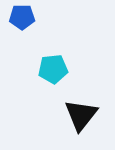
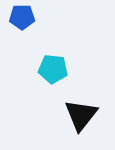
cyan pentagon: rotated 12 degrees clockwise
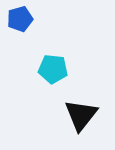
blue pentagon: moved 2 px left, 2 px down; rotated 15 degrees counterclockwise
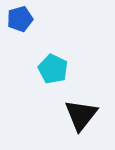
cyan pentagon: rotated 20 degrees clockwise
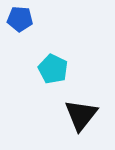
blue pentagon: rotated 20 degrees clockwise
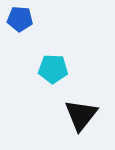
cyan pentagon: rotated 24 degrees counterclockwise
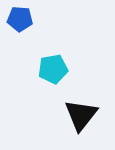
cyan pentagon: rotated 12 degrees counterclockwise
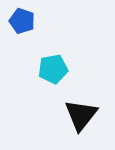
blue pentagon: moved 2 px right, 2 px down; rotated 15 degrees clockwise
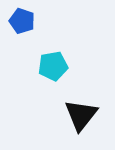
cyan pentagon: moved 3 px up
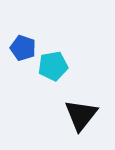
blue pentagon: moved 1 px right, 27 px down
